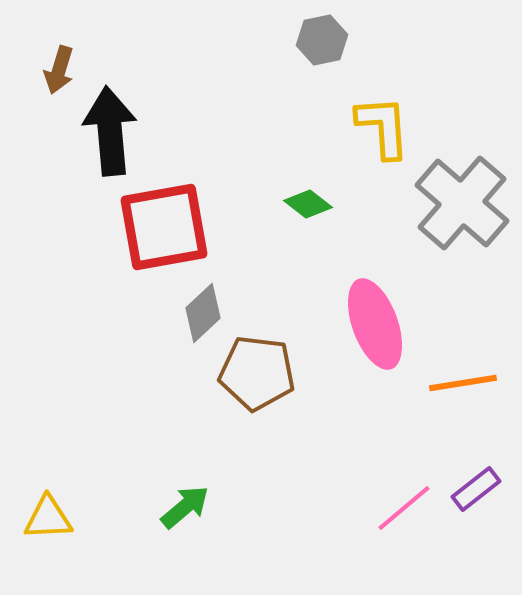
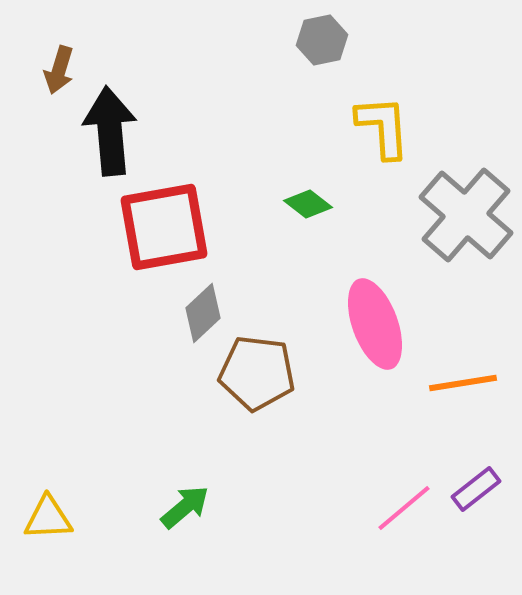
gray cross: moved 4 px right, 12 px down
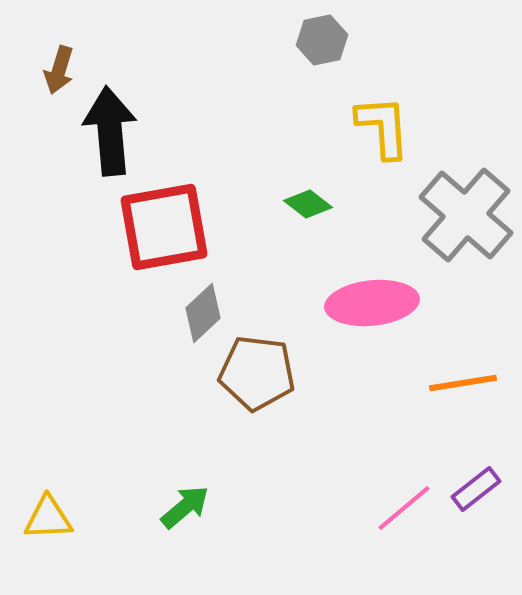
pink ellipse: moved 3 px left, 21 px up; rotated 76 degrees counterclockwise
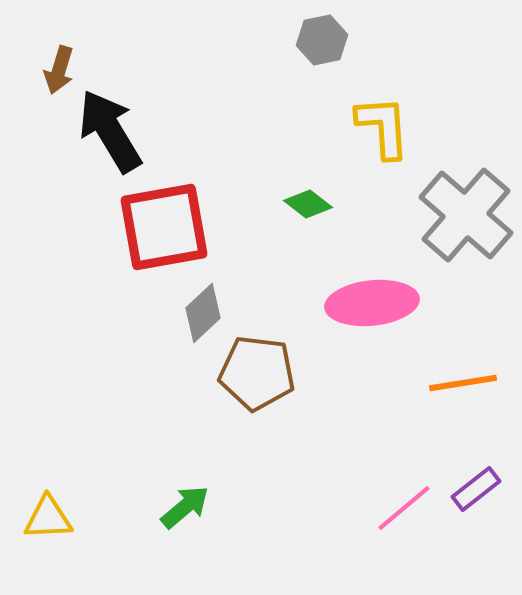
black arrow: rotated 26 degrees counterclockwise
